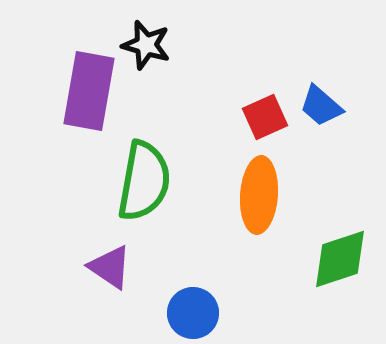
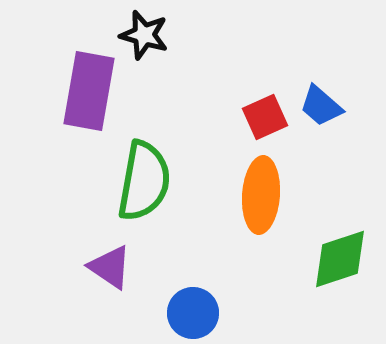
black star: moved 2 px left, 10 px up
orange ellipse: moved 2 px right
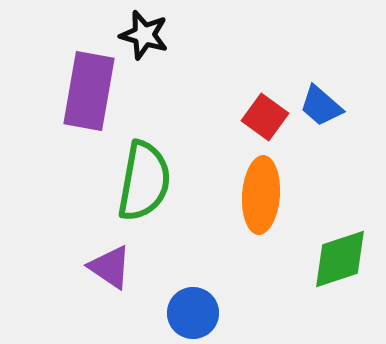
red square: rotated 30 degrees counterclockwise
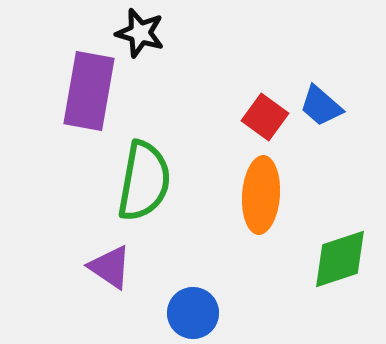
black star: moved 4 px left, 2 px up
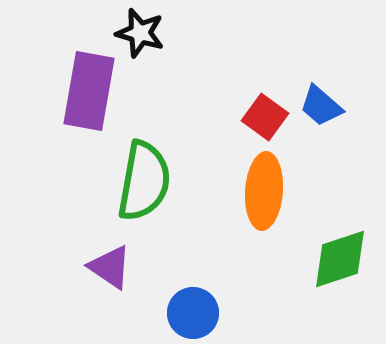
orange ellipse: moved 3 px right, 4 px up
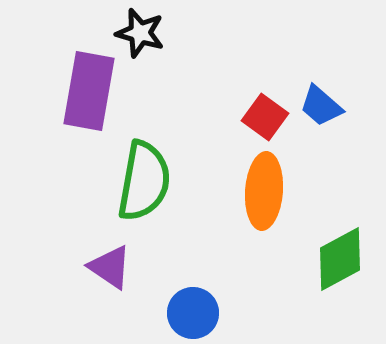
green diamond: rotated 10 degrees counterclockwise
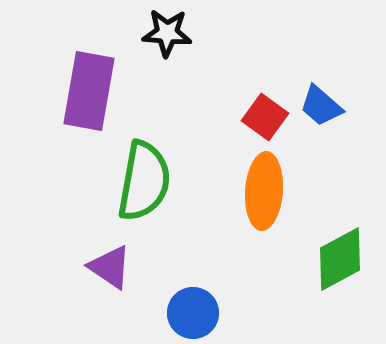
black star: moved 27 px right; rotated 12 degrees counterclockwise
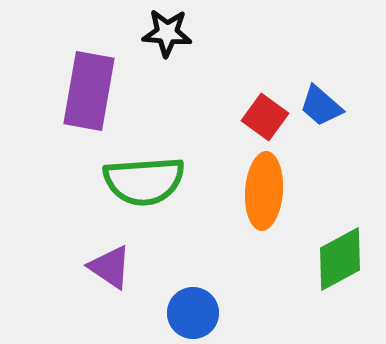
green semicircle: rotated 76 degrees clockwise
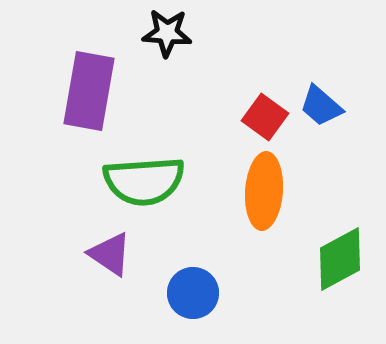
purple triangle: moved 13 px up
blue circle: moved 20 px up
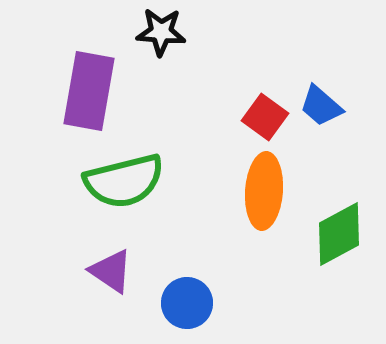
black star: moved 6 px left, 1 px up
green semicircle: moved 20 px left; rotated 10 degrees counterclockwise
purple triangle: moved 1 px right, 17 px down
green diamond: moved 1 px left, 25 px up
blue circle: moved 6 px left, 10 px down
